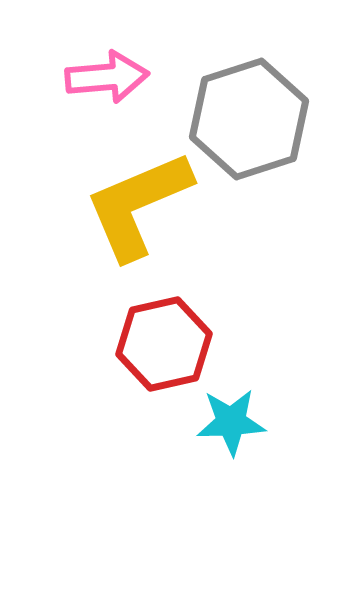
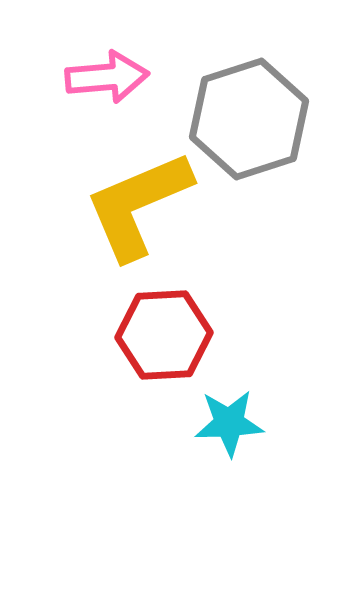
red hexagon: moved 9 px up; rotated 10 degrees clockwise
cyan star: moved 2 px left, 1 px down
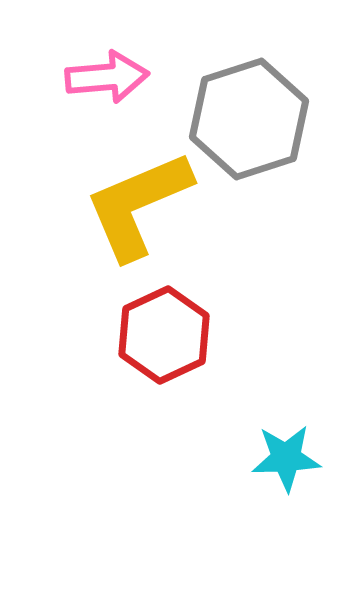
red hexagon: rotated 22 degrees counterclockwise
cyan star: moved 57 px right, 35 px down
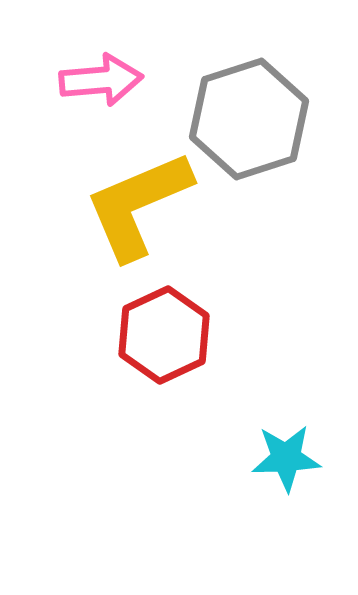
pink arrow: moved 6 px left, 3 px down
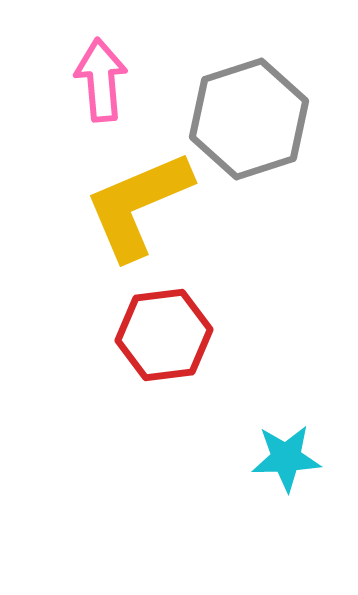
pink arrow: rotated 90 degrees counterclockwise
red hexagon: rotated 18 degrees clockwise
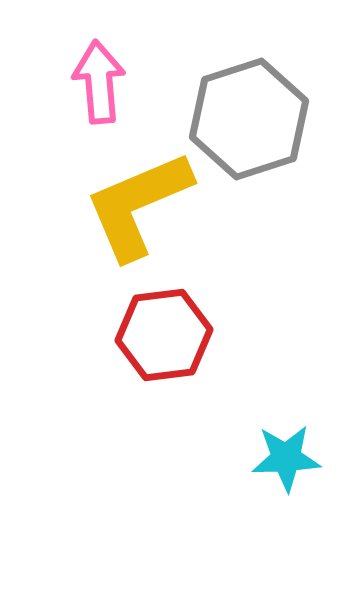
pink arrow: moved 2 px left, 2 px down
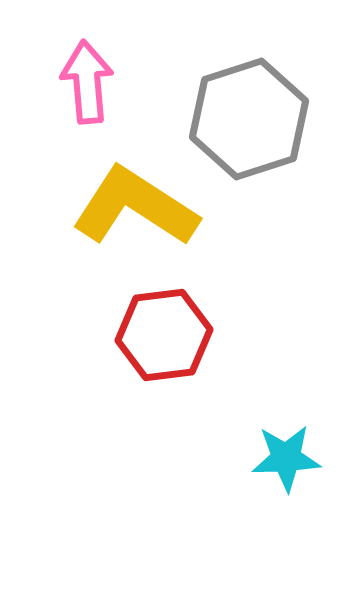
pink arrow: moved 12 px left
yellow L-shape: moved 3 px left, 2 px down; rotated 56 degrees clockwise
